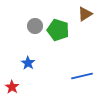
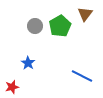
brown triangle: rotated 21 degrees counterclockwise
green pentagon: moved 2 px right, 4 px up; rotated 25 degrees clockwise
blue line: rotated 40 degrees clockwise
red star: rotated 24 degrees clockwise
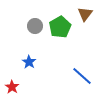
green pentagon: moved 1 px down
blue star: moved 1 px right, 1 px up
blue line: rotated 15 degrees clockwise
red star: rotated 24 degrees counterclockwise
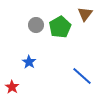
gray circle: moved 1 px right, 1 px up
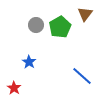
red star: moved 2 px right, 1 px down
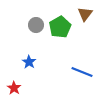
blue line: moved 4 px up; rotated 20 degrees counterclockwise
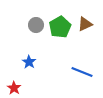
brown triangle: moved 10 px down; rotated 28 degrees clockwise
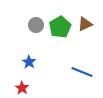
red star: moved 8 px right
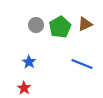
blue line: moved 8 px up
red star: moved 2 px right
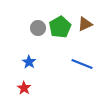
gray circle: moved 2 px right, 3 px down
